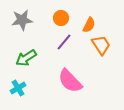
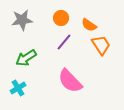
orange semicircle: rotated 98 degrees clockwise
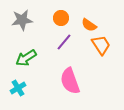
pink semicircle: rotated 24 degrees clockwise
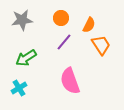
orange semicircle: rotated 98 degrees counterclockwise
cyan cross: moved 1 px right
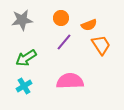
orange semicircle: rotated 42 degrees clockwise
pink semicircle: rotated 108 degrees clockwise
cyan cross: moved 5 px right, 2 px up
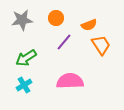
orange circle: moved 5 px left
cyan cross: moved 1 px up
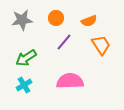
orange semicircle: moved 4 px up
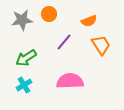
orange circle: moved 7 px left, 4 px up
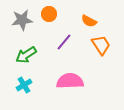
orange semicircle: rotated 49 degrees clockwise
green arrow: moved 3 px up
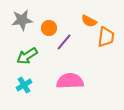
orange circle: moved 14 px down
orange trapezoid: moved 5 px right, 8 px up; rotated 40 degrees clockwise
green arrow: moved 1 px right, 1 px down
